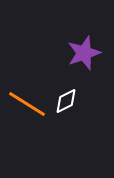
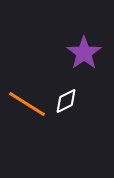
purple star: rotated 16 degrees counterclockwise
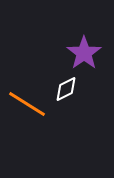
white diamond: moved 12 px up
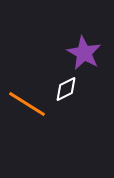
purple star: rotated 8 degrees counterclockwise
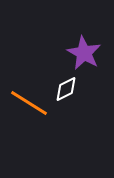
orange line: moved 2 px right, 1 px up
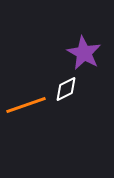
orange line: moved 3 px left, 2 px down; rotated 51 degrees counterclockwise
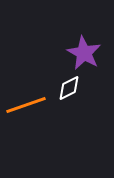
white diamond: moved 3 px right, 1 px up
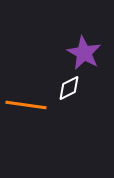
orange line: rotated 27 degrees clockwise
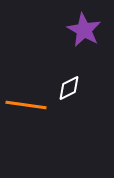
purple star: moved 23 px up
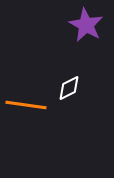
purple star: moved 2 px right, 5 px up
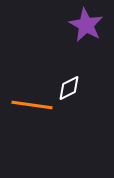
orange line: moved 6 px right
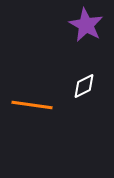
white diamond: moved 15 px right, 2 px up
